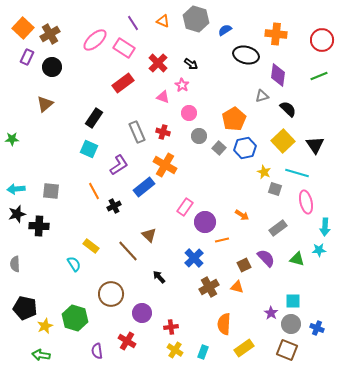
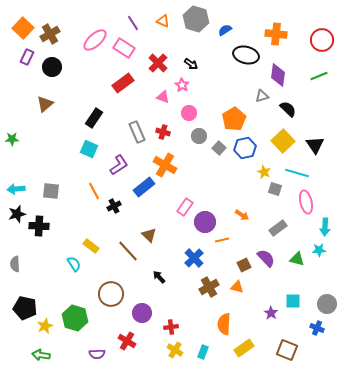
gray circle at (291, 324): moved 36 px right, 20 px up
purple semicircle at (97, 351): moved 3 px down; rotated 84 degrees counterclockwise
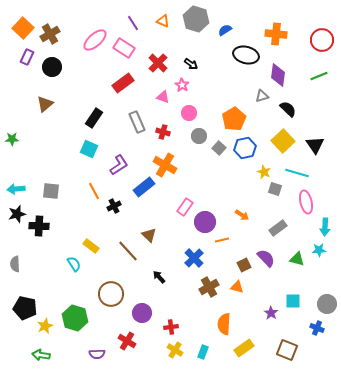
gray rectangle at (137, 132): moved 10 px up
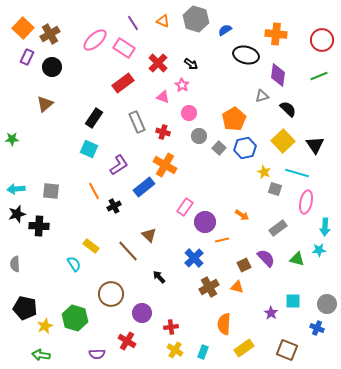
pink ellipse at (306, 202): rotated 25 degrees clockwise
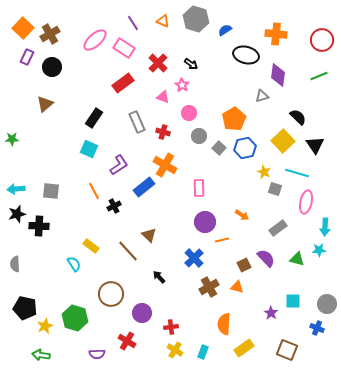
black semicircle at (288, 109): moved 10 px right, 8 px down
pink rectangle at (185, 207): moved 14 px right, 19 px up; rotated 36 degrees counterclockwise
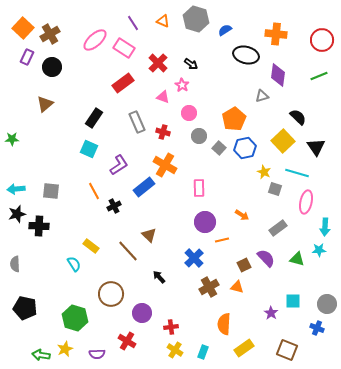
black triangle at (315, 145): moved 1 px right, 2 px down
yellow star at (45, 326): moved 20 px right, 23 px down
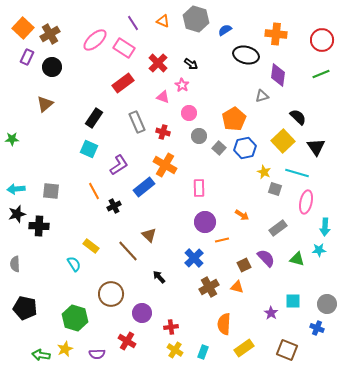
green line at (319, 76): moved 2 px right, 2 px up
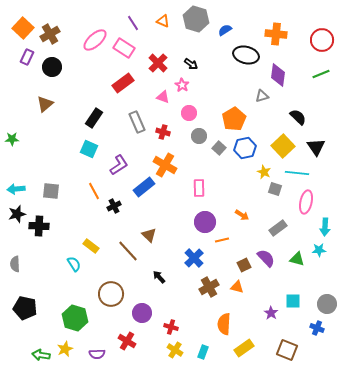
yellow square at (283, 141): moved 5 px down
cyan line at (297, 173): rotated 10 degrees counterclockwise
red cross at (171, 327): rotated 24 degrees clockwise
